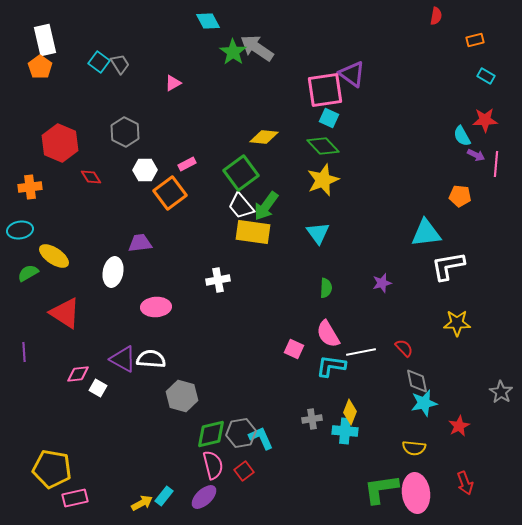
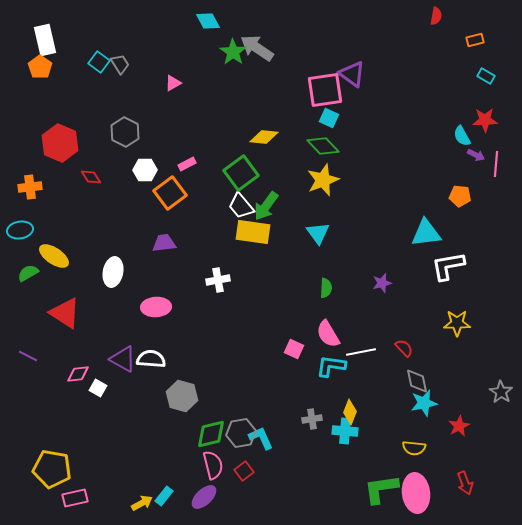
purple trapezoid at (140, 243): moved 24 px right
purple line at (24, 352): moved 4 px right, 4 px down; rotated 60 degrees counterclockwise
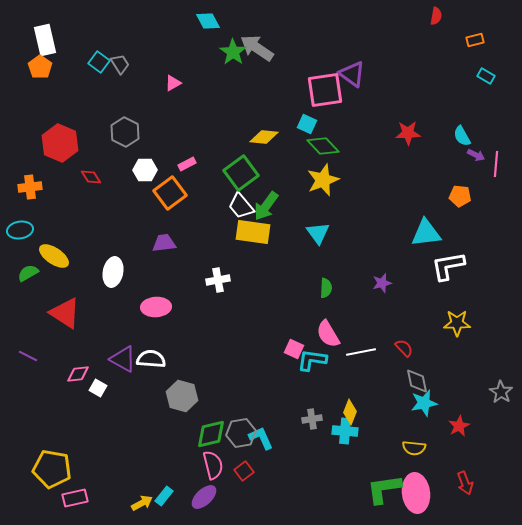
cyan square at (329, 118): moved 22 px left, 6 px down
red star at (485, 120): moved 77 px left, 13 px down
cyan L-shape at (331, 366): moved 19 px left, 6 px up
green L-shape at (381, 489): moved 3 px right
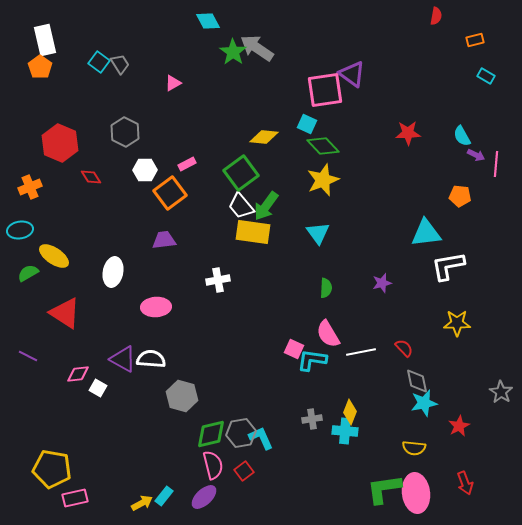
orange cross at (30, 187): rotated 15 degrees counterclockwise
purple trapezoid at (164, 243): moved 3 px up
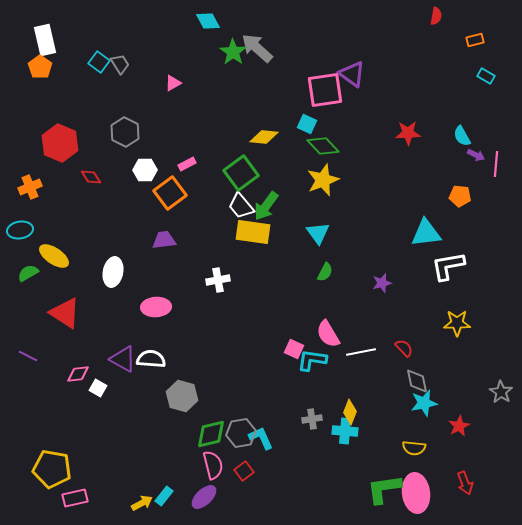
gray arrow at (257, 48): rotated 8 degrees clockwise
green semicircle at (326, 288): moved 1 px left, 16 px up; rotated 24 degrees clockwise
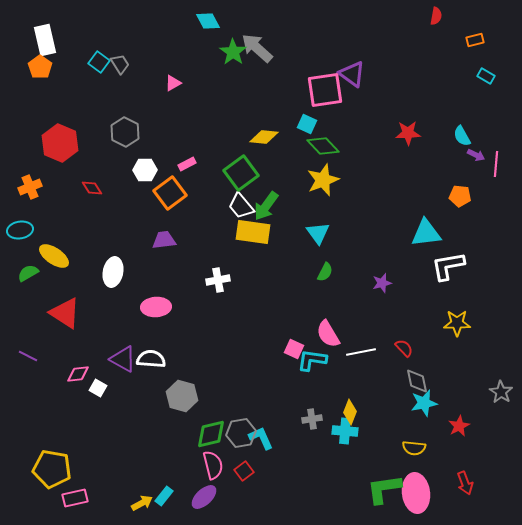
red diamond at (91, 177): moved 1 px right, 11 px down
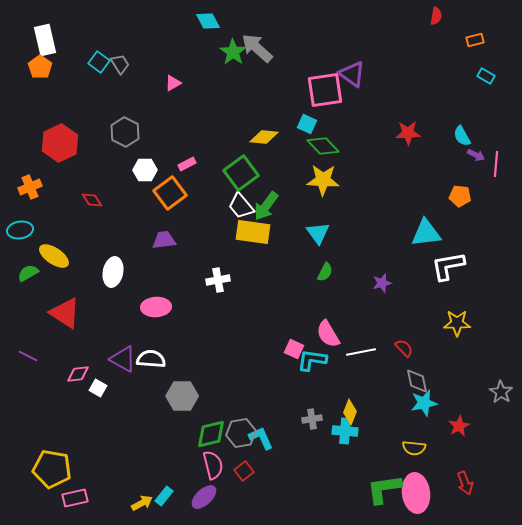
red hexagon at (60, 143): rotated 12 degrees clockwise
yellow star at (323, 180): rotated 24 degrees clockwise
red diamond at (92, 188): moved 12 px down
gray hexagon at (182, 396): rotated 16 degrees counterclockwise
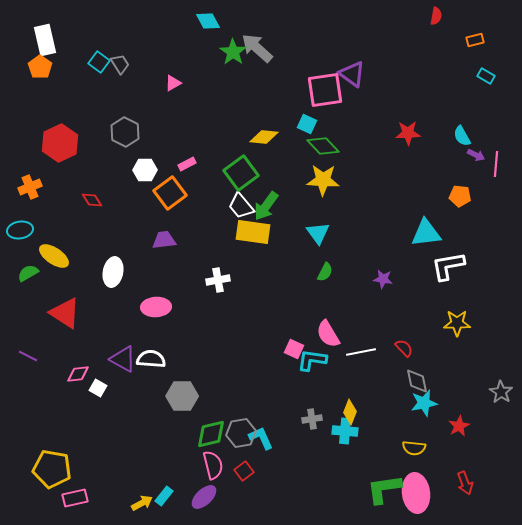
purple star at (382, 283): moved 1 px right, 4 px up; rotated 24 degrees clockwise
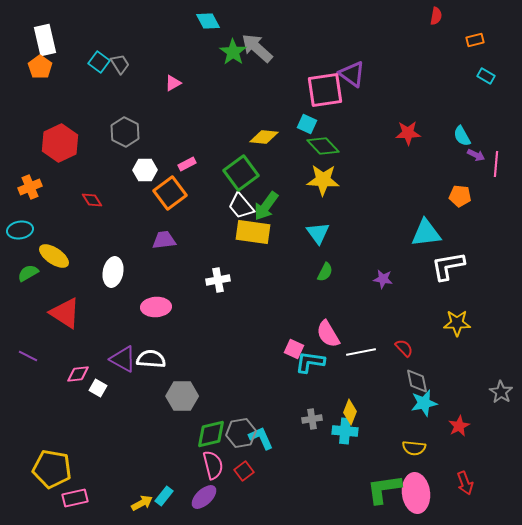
cyan L-shape at (312, 360): moved 2 px left, 2 px down
